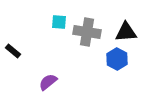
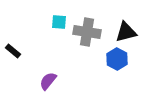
black triangle: rotated 10 degrees counterclockwise
purple semicircle: moved 1 px up; rotated 12 degrees counterclockwise
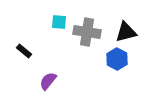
black rectangle: moved 11 px right
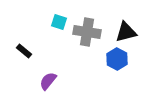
cyan square: rotated 14 degrees clockwise
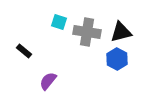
black triangle: moved 5 px left
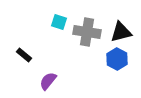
black rectangle: moved 4 px down
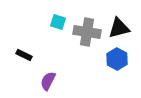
cyan square: moved 1 px left
black triangle: moved 2 px left, 4 px up
black rectangle: rotated 14 degrees counterclockwise
purple semicircle: rotated 12 degrees counterclockwise
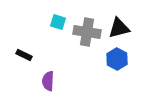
purple semicircle: rotated 24 degrees counterclockwise
